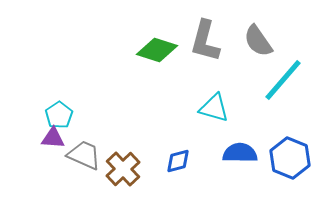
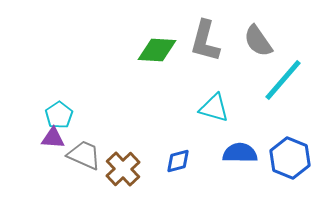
green diamond: rotated 15 degrees counterclockwise
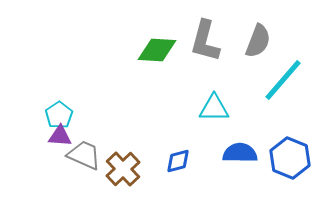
gray semicircle: rotated 124 degrees counterclockwise
cyan triangle: rotated 16 degrees counterclockwise
purple triangle: moved 7 px right, 2 px up
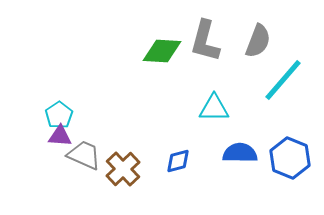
green diamond: moved 5 px right, 1 px down
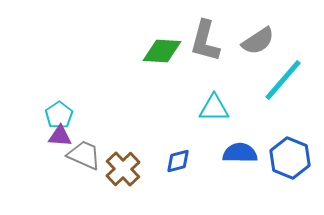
gray semicircle: rotated 36 degrees clockwise
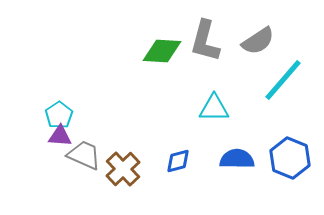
blue semicircle: moved 3 px left, 6 px down
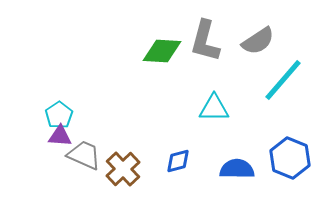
blue semicircle: moved 10 px down
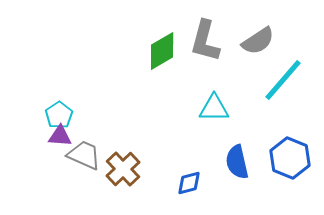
green diamond: rotated 33 degrees counterclockwise
blue diamond: moved 11 px right, 22 px down
blue semicircle: moved 7 px up; rotated 104 degrees counterclockwise
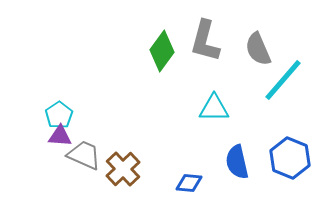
gray semicircle: moved 8 px down; rotated 100 degrees clockwise
green diamond: rotated 24 degrees counterclockwise
blue diamond: rotated 20 degrees clockwise
